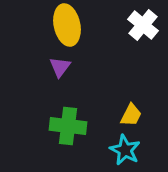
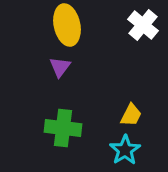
green cross: moved 5 px left, 2 px down
cyan star: rotated 12 degrees clockwise
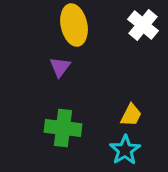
yellow ellipse: moved 7 px right
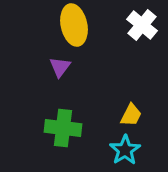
white cross: moved 1 px left
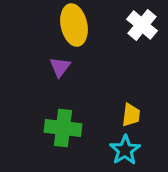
yellow trapezoid: rotated 20 degrees counterclockwise
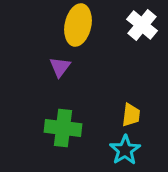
yellow ellipse: moved 4 px right; rotated 24 degrees clockwise
